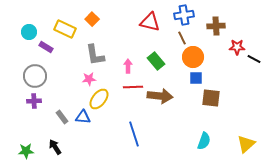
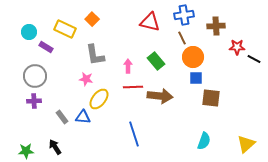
pink star: moved 3 px left; rotated 16 degrees clockwise
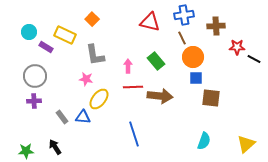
yellow rectangle: moved 6 px down
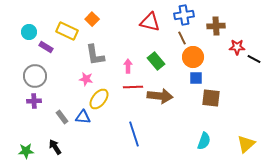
yellow rectangle: moved 2 px right, 4 px up
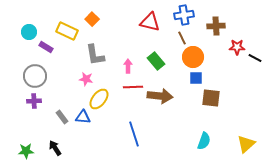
black line: moved 1 px right, 1 px up
black arrow: moved 1 px down
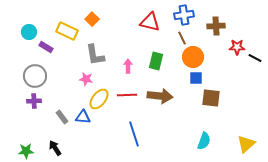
green rectangle: rotated 54 degrees clockwise
red line: moved 6 px left, 8 px down
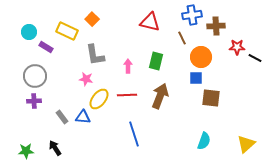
blue cross: moved 8 px right
orange circle: moved 8 px right
brown arrow: rotated 75 degrees counterclockwise
